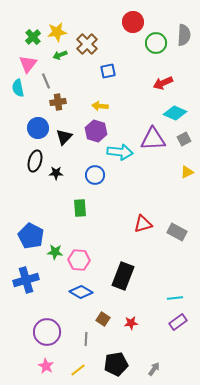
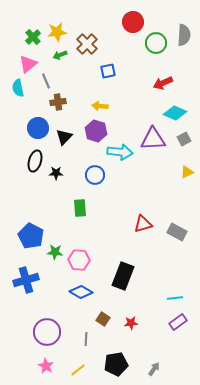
pink triangle at (28, 64): rotated 12 degrees clockwise
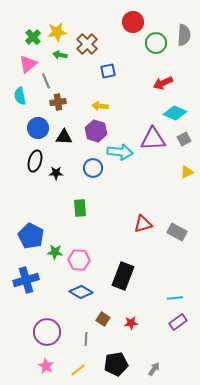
green arrow at (60, 55): rotated 32 degrees clockwise
cyan semicircle at (18, 88): moved 2 px right, 8 px down
black triangle at (64, 137): rotated 48 degrees clockwise
blue circle at (95, 175): moved 2 px left, 7 px up
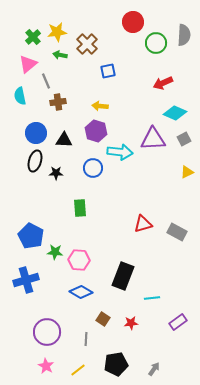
blue circle at (38, 128): moved 2 px left, 5 px down
black triangle at (64, 137): moved 3 px down
cyan line at (175, 298): moved 23 px left
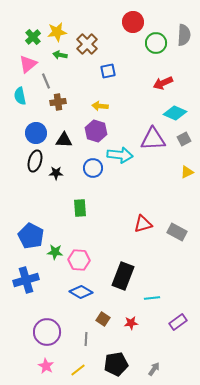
cyan arrow at (120, 152): moved 3 px down
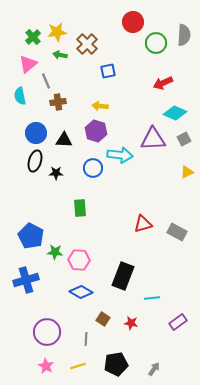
red star at (131, 323): rotated 16 degrees clockwise
yellow line at (78, 370): moved 4 px up; rotated 21 degrees clockwise
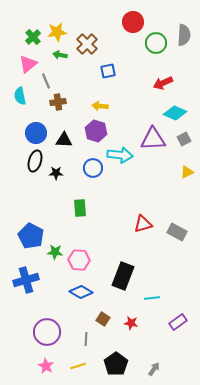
black pentagon at (116, 364): rotated 25 degrees counterclockwise
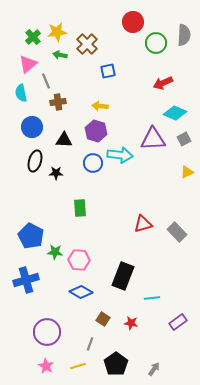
cyan semicircle at (20, 96): moved 1 px right, 3 px up
blue circle at (36, 133): moved 4 px left, 6 px up
blue circle at (93, 168): moved 5 px up
gray rectangle at (177, 232): rotated 18 degrees clockwise
gray line at (86, 339): moved 4 px right, 5 px down; rotated 16 degrees clockwise
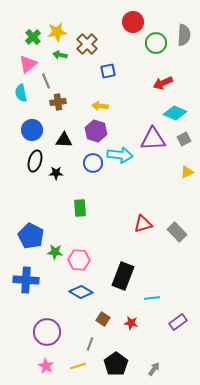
blue circle at (32, 127): moved 3 px down
blue cross at (26, 280): rotated 20 degrees clockwise
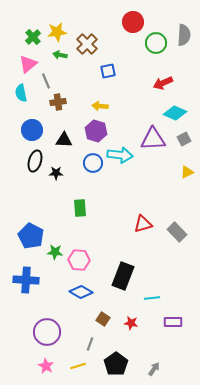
purple rectangle at (178, 322): moved 5 px left; rotated 36 degrees clockwise
